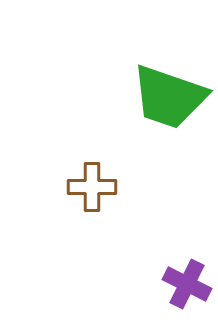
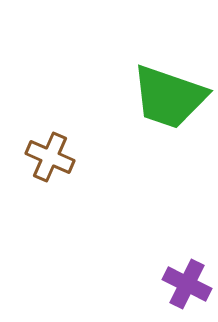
brown cross: moved 42 px left, 30 px up; rotated 24 degrees clockwise
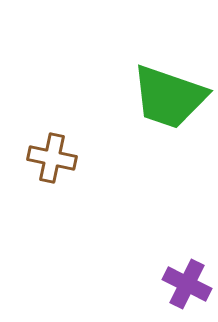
brown cross: moved 2 px right, 1 px down; rotated 12 degrees counterclockwise
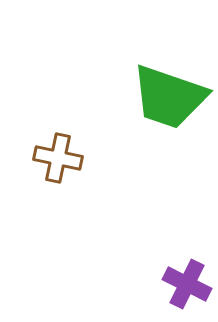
brown cross: moved 6 px right
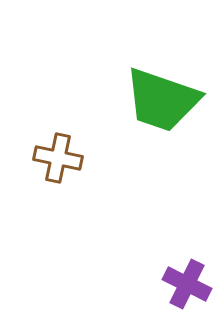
green trapezoid: moved 7 px left, 3 px down
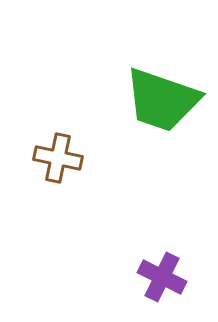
purple cross: moved 25 px left, 7 px up
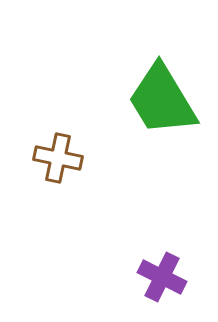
green trapezoid: rotated 40 degrees clockwise
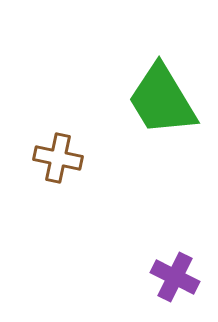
purple cross: moved 13 px right
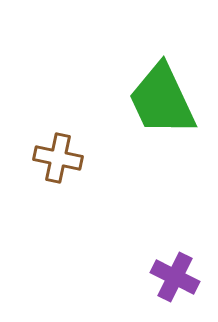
green trapezoid: rotated 6 degrees clockwise
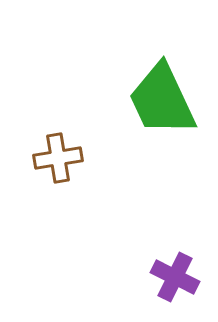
brown cross: rotated 21 degrees counterclockwise
